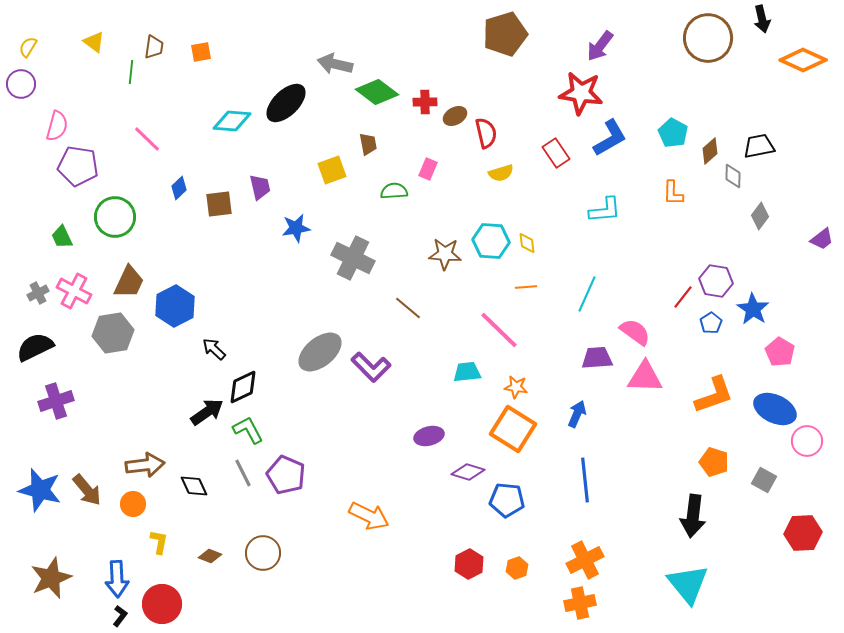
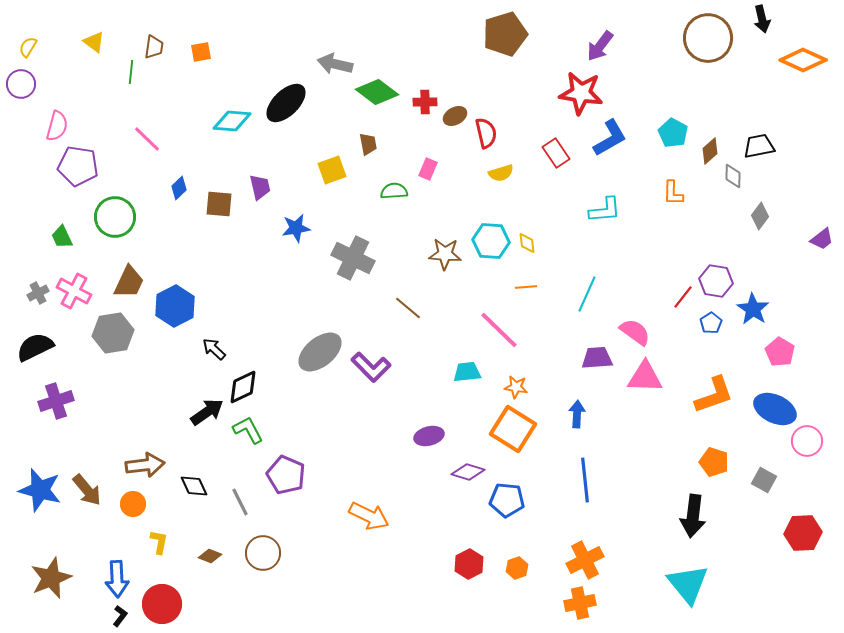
brown square at (219, 204): rotated 12 degrees clockwise
blue arrow at (577, 414): rotated 20 degrees counterclockwise
gray line at (243, 473): moved 3 px left, 29 px down
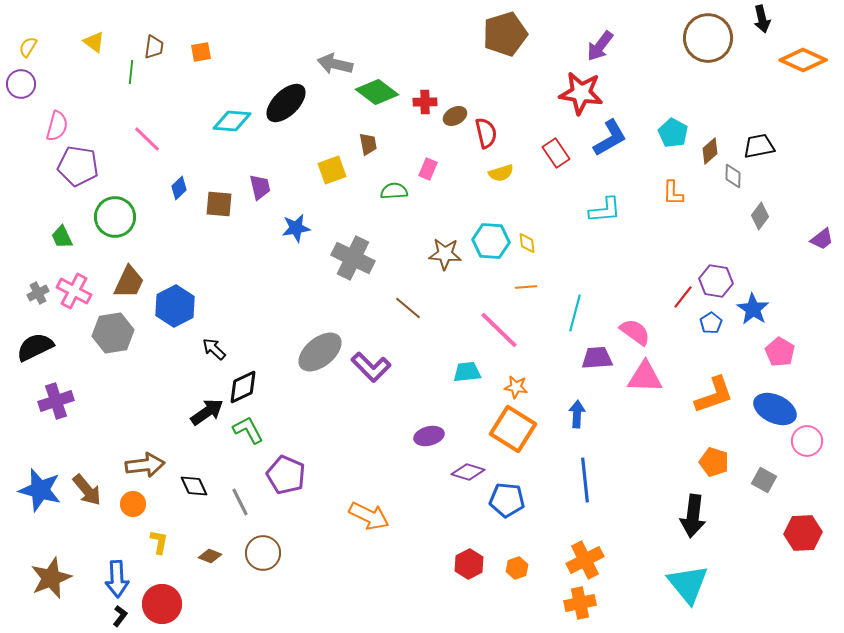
cyan line at (587, 294): moved 12 px left, 19 px down; rotated 9 degrees counterclockwise
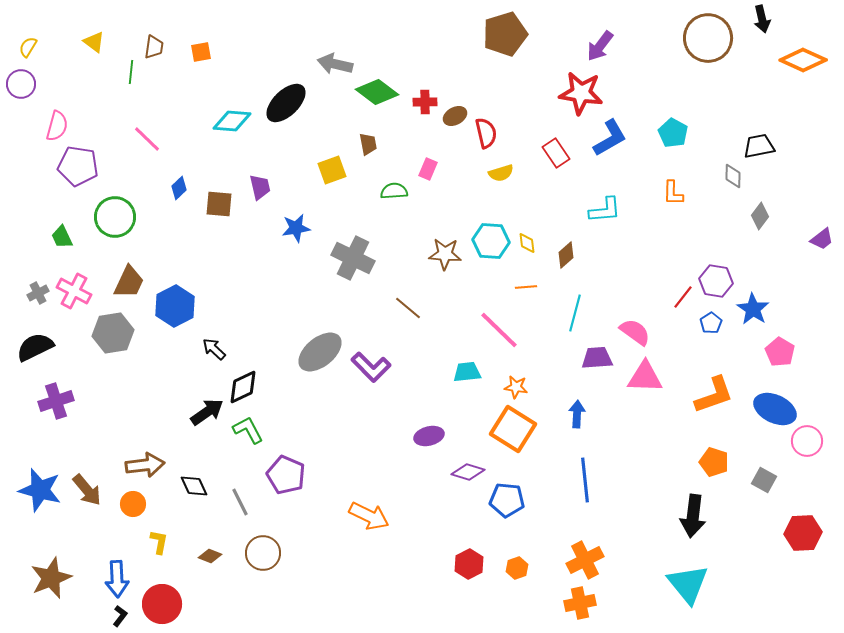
brown diamond at (710, 151): moved 144 px left, 104 px down
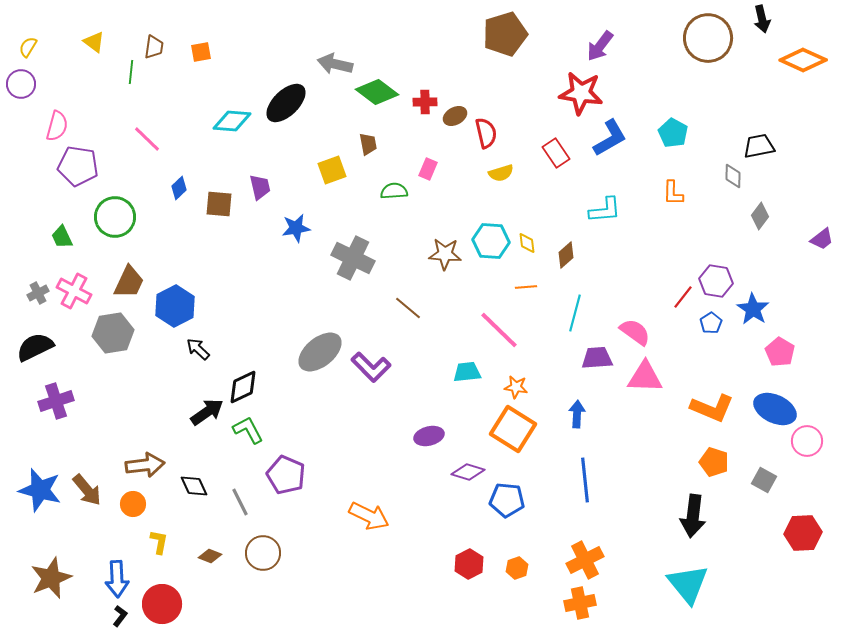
black arrow at (214, 349): moved 16 px left
orange L-shape at (714, 395): moved 2 px left, 13 px down; rotated 42 degrees clockwise
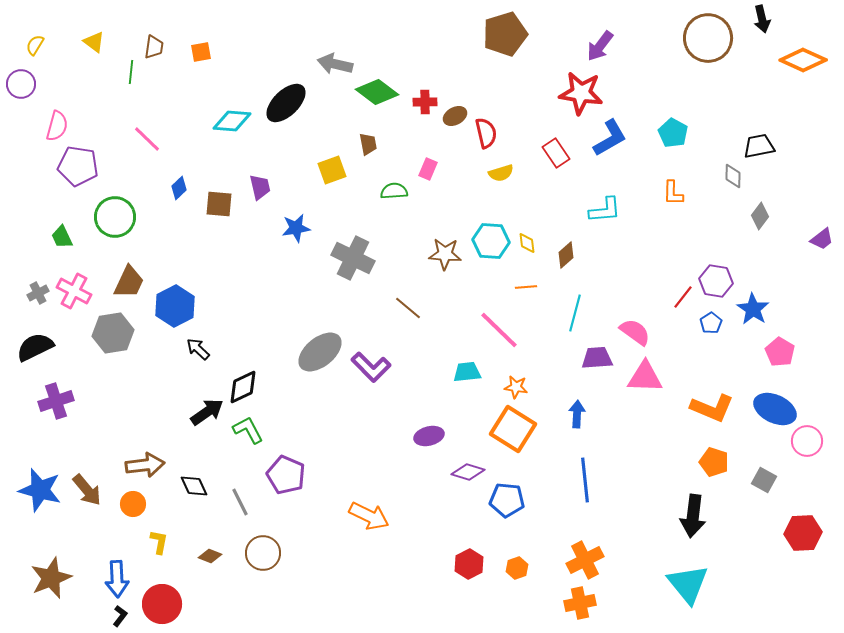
yellow semicircle at (28, 47): moved 7 px right, 2 px up
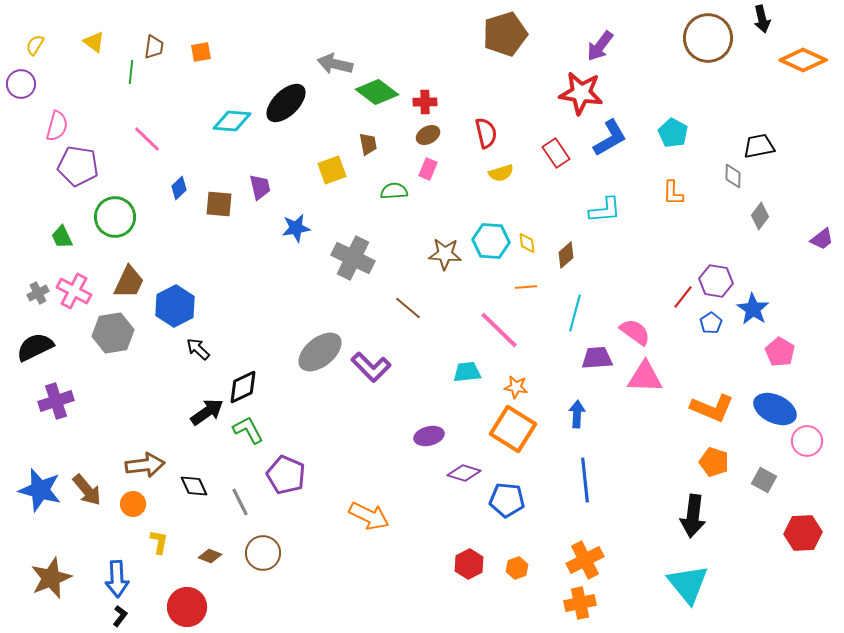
brown ellipse at (455, 116): moved 27 px left, 19 px down
purple diamond at (468, 472): moved 4 px left, 1 px down
red circle at (162, 604): moved 25 px right, 3 px down
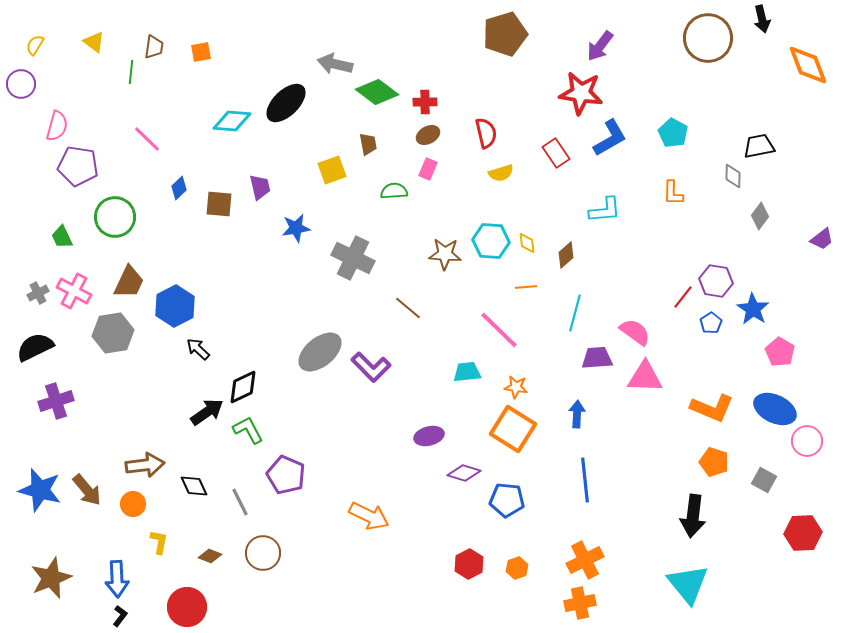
orange diamond at (803, 60): moved 5 px right, 5 px down; rotated 45 degrees clockwise
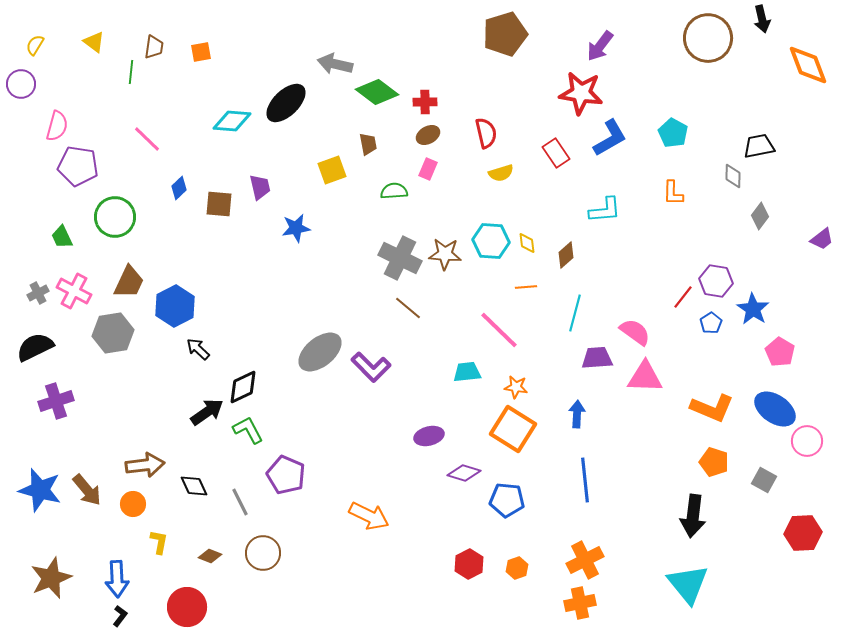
gray cross at (353, 258): moved 47 px right
blue ellipse at (775, 409): rotated 9 degrees clockwise
